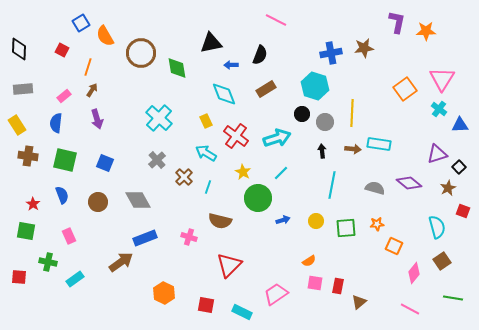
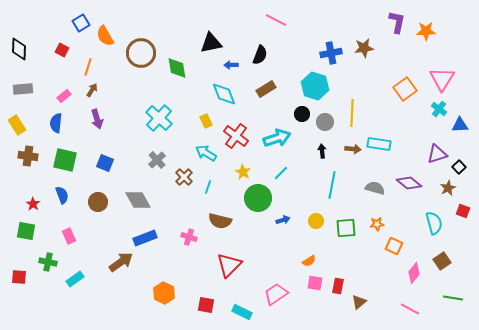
cyan semicircle at (437, 227): moved 3 px left, 4 px up
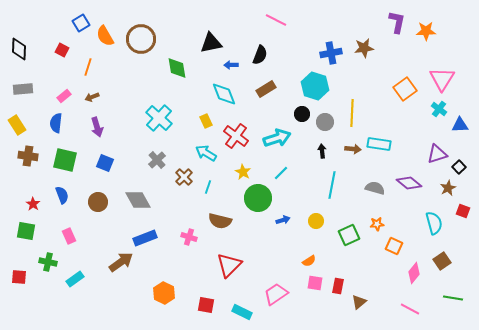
brown circle at (141, 53): moved 14 px up
brown arrow at (92, 90): moved 7 px down; rotated 144 degrees counterclockwise
purple arrow at (97, 119): moved 8 px down
green square at (346, 228): moved 3 px right, 7 px down; rotated 20 degrees counterclockwise
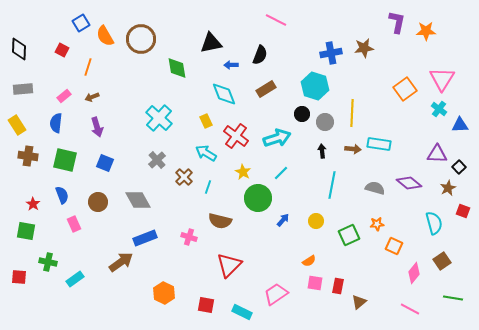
purple triangle at (437, 154): rotated 20 degrees clockwise
blue arrow at (283, 220): rotated 32 degrees counterclockwise
pink rectangle at (69, 236): moved 5 px right, 12 px up
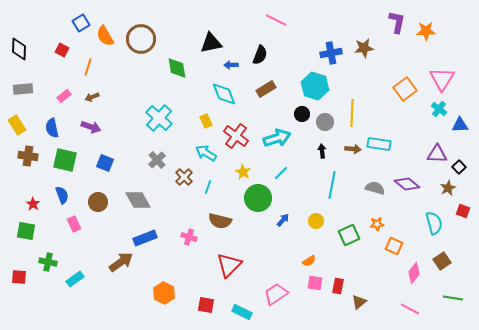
blue semicircle at (56, 123): moved 4 px left, 5 px down; rotated 18 degrees counterclockwise
purple arrow at (97, 127): moved 6 px left; rotated 54 degrees counterclockwise
purple diamond at (409, 183): moved 2 px left, 1 px down
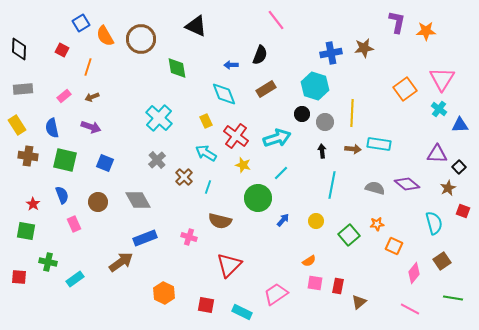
pink line at (276, 20): rotated 25 degrees clockwise
black triangle at (211, 43): moved 15 px left, 17 px up; rotated 35 degrees clockwise
yellow star at (243, 172): moved 7 px up; rotated 14 degrees counterclockwise
green square at (349, 235): rotated 15 degrees counterclockwise
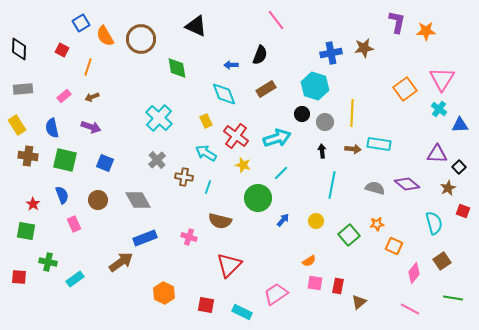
brown cross at (184, 177): rotated 36 degrees counterclockwise
brown circle at (98, 202): moved 2 px up
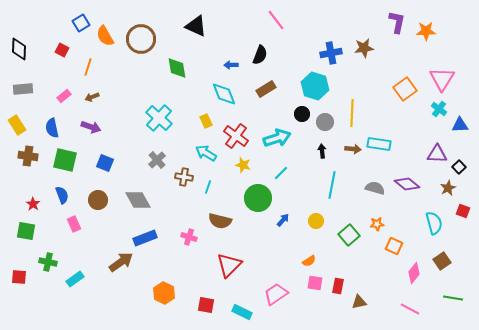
brown triangle at (359, 302): rotated 28 degrees clockwise
